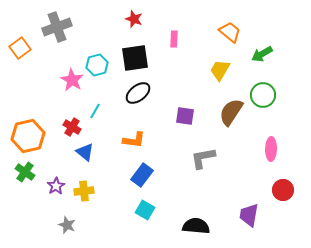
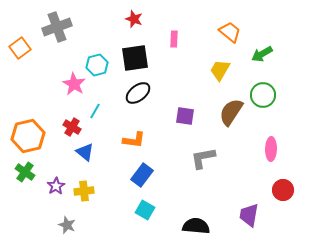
pink star: moved 2 px right, 4 px down
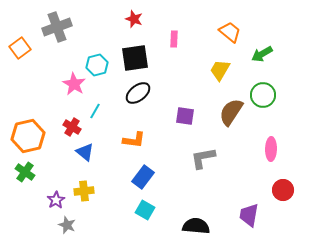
blue rectangle: moved 1 px right, 2 px down
purple star: moved 14 px down
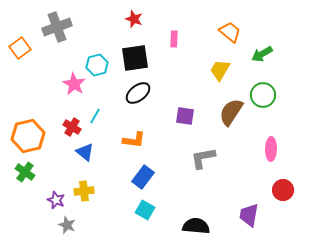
cyan line: moved 5 px down
purple star: rotated 18 degrees counterclockwise
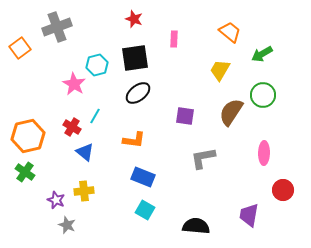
pink ellipse: moved 7 px left, 4 px down
blue rectangle: rotated 75 degrees clockwise
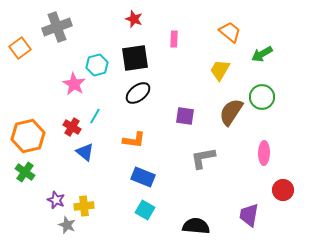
green circle: moved 1 px left, 2 px down
yellow cross: moved 15 px down
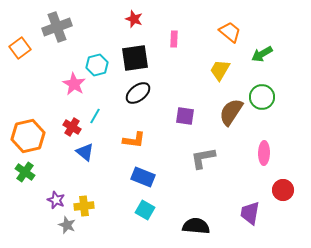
purple trapezoid: moved 1 px right, 2 px up
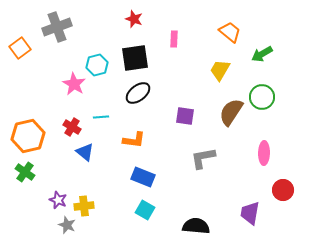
cyan line: moved 6 px right, 1 px down; rotated 56 degrees clockwise
purple star: moved 2 px right
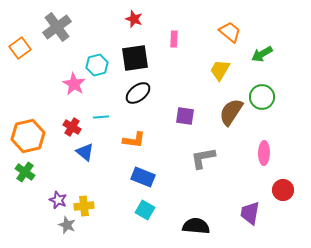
gray cross: rotated 16 degrees counterclockwise
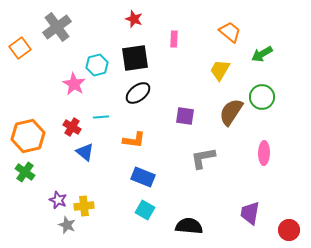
red circle: moved 6 px right, 40 px down
black semicircle: moved 7 px left
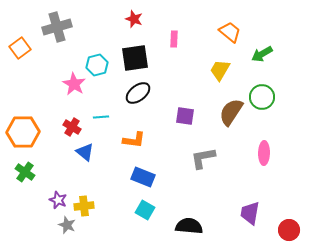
gray cross: rotated 20 degrees clockwise
orange hexagon: moved 5 px left, 4 px up; rotated 12 degrees clockwise
